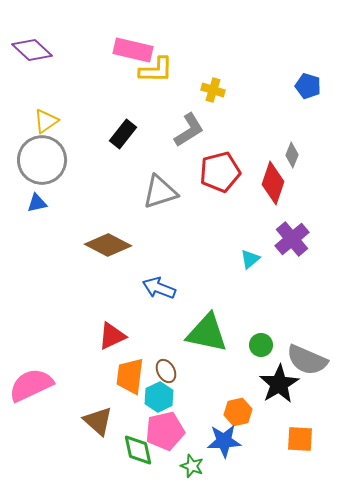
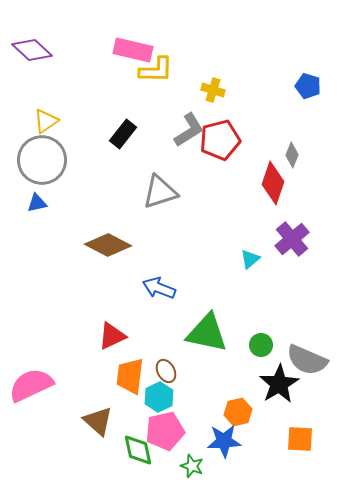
red pentagon: moved 32 px up
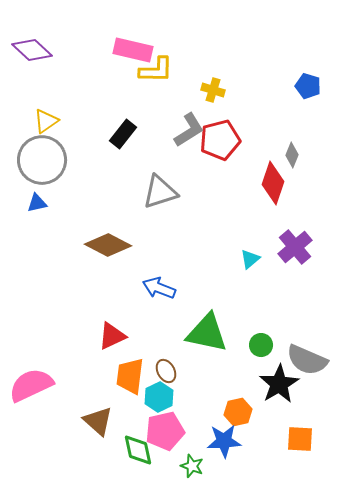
purple cross: moved 3 px right, 8 px down
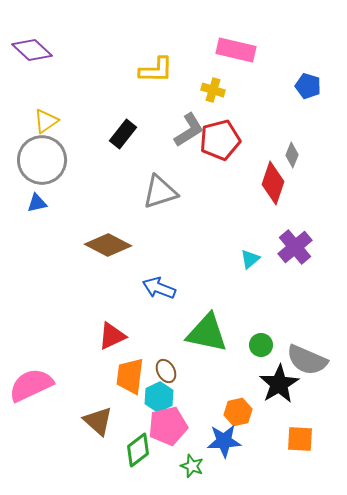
pink rectangle: moved 103 px right
pink pentagon: moved 3 px right, 5 px up
green diamond: rotated 64 degrees clockwise
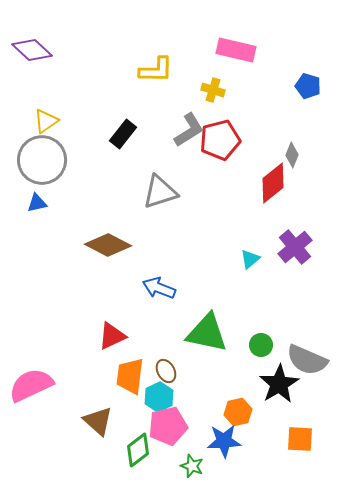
red diamond: rotated 33 degrees clockwise
